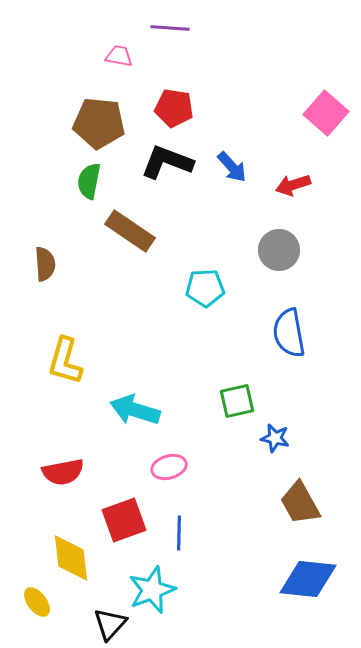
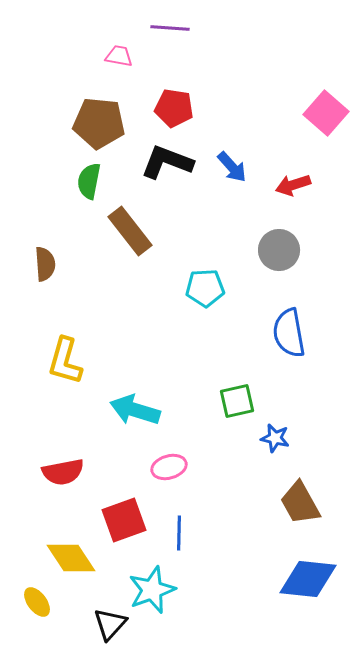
brown rectangle: rotated 18 degrees clockwise
yellow diamond: rotated 27 degrees counterclockwise
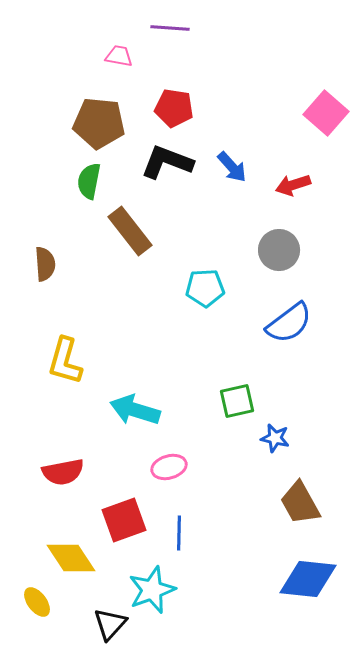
blue semicircle: moved 10 px up; rotated 117 degrees counterclockwise
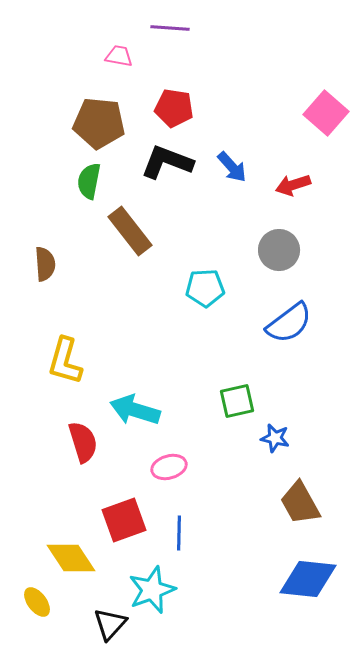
red semicircle: moved 20 px right, 30 px up; rotated 96 degrees counterclockwise
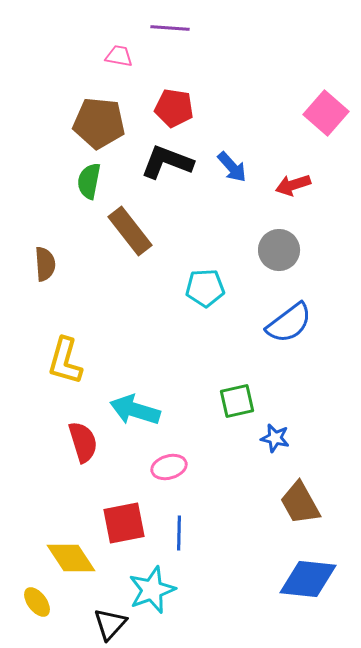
red square: moved 3 px down; rotated 9 degrees clockwise
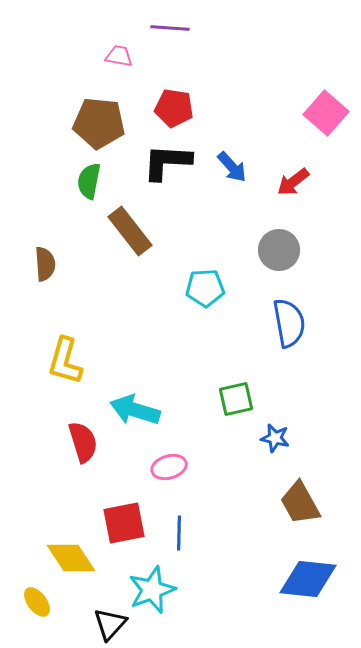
black L-shape: rotated 18 degrees counterclockwise
red arrow: moved 3 px up; rotated 20 degrees counterclockwise
blue semicircle: rotated 63 degrees counterclockwise
green square: moved 1 px left, 2 px up
